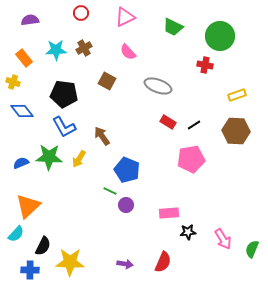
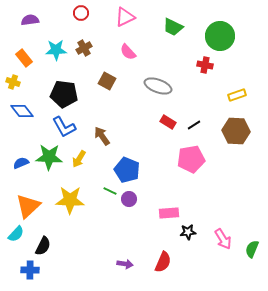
purple circle: moved 3 px right, 6 px up
yellow star: moved 62 px up
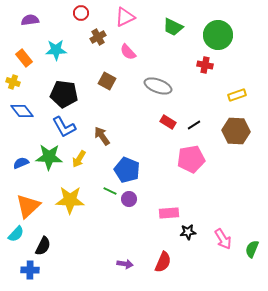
green circle: moved 2 px left, 1 px up
brown cross: moved 14 px right, 11 px up
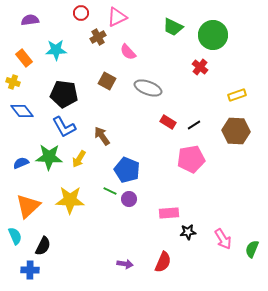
pink triangle: moved 8 px left
green circle: moved 5 px left
red cross: moved 5 px left, 2 px down; rotated 28 degrees clockwise
gray ellipse: moved 10 px left, 2 px down
cyan semicircle: moved 1 px left, 2 px down; rotated 66 degrees counterclockwise
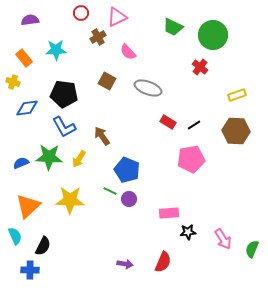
blue diamond: moved 5 px right, 3 px up; rotated 60 degrees counterclockwise
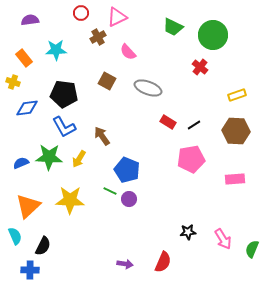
pink rectangle: moved 66 px right, 34 px up
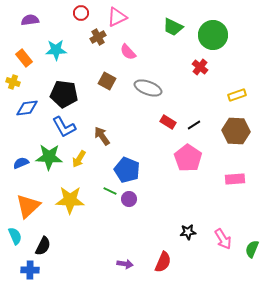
pink pentagon: moved 3 px left, 1 px up; rotated 28 degrees counterclockwise
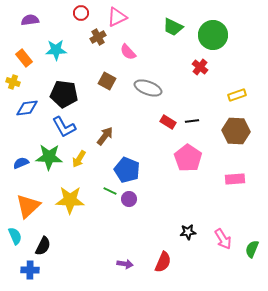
black line: moved 2 px left, 4 px up; rotated 24 degrees clockwise
brown arrow: moved 3 px right; rotated 72 degrees clockwise
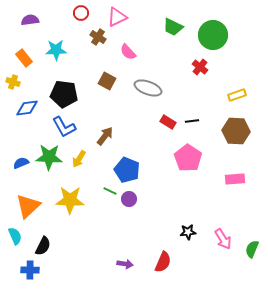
brown cross: rotated 28 degrees counterclockwise
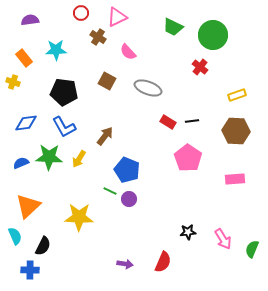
black pentagon: moved 2 px up
blue diamond: moved 1 px left, 15 px down
yellow star: moved 9 px right, 17 px down
